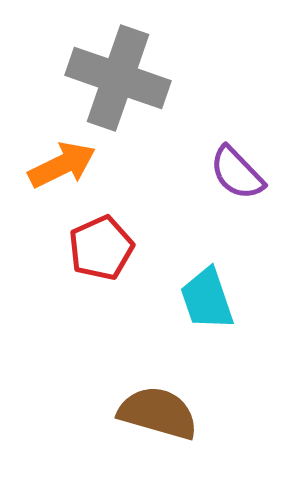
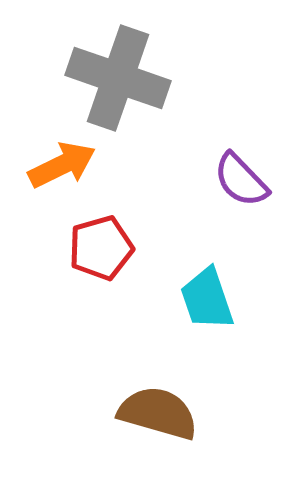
purple semicircle: moved 4 px right, 7 px down
red pentagon: rotated 8 degrees clockwise
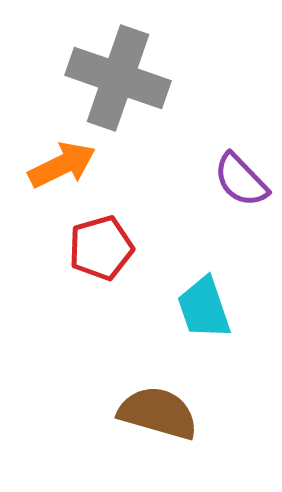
cyan trapezoid: moved 3 px left, 9 px down
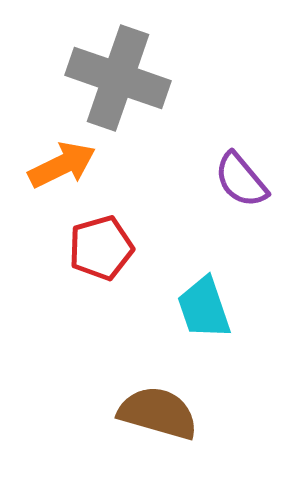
purple semicircle: rotated 4 degrees clockwise
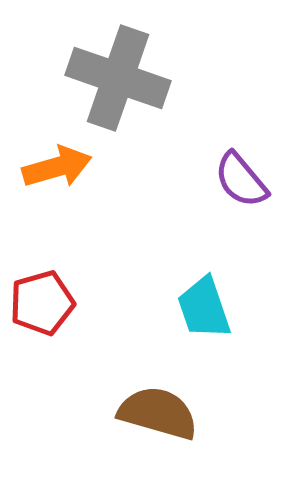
orange arrow: moved 5 px left, 2 px down; rotated 10 degrees clockwise
red pentagon: moved 59 px left, 55 px down
